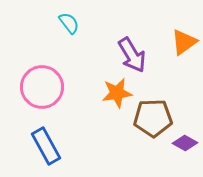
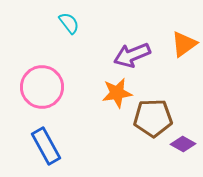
orange triangle: moved 2 px down
purple arrow: rotated 99 degrees clockwise
purple diamond: moved 2 px left, 1 px down
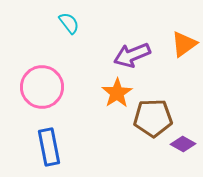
orange star: rotated 24 degrees counterclockwise
blue rectangle: moved 3 px right, 1 px down; rotated 18 degrees clockwise
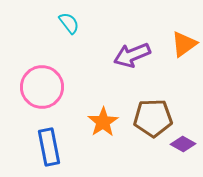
orange star: moved 14 px left, 29 px down
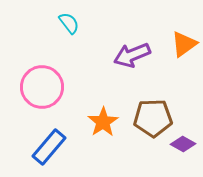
blue rectangle: rotated 51 degrees clockwise
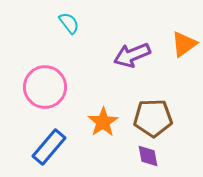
pink circle: moved 3 px right
purple diamond: moved 35 px left, 12 px down; rotated 50 degrees clockwise
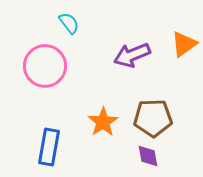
pink circle: moved 21 px up
blue rectangle: rotated 30 degrees counterclockwise
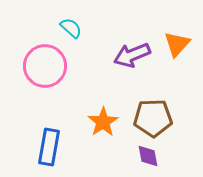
cyan semicircle: moved 2 px right, 5 px down; rotated 10 degrees counterclockwise
orange triangle: moved 7 px left; rotated 12 degrees counterclockwise
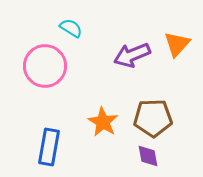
cyan semicircle: rotated 10 degrees counterclockwise
orange star: rotated 8 degrees counterclockwise
